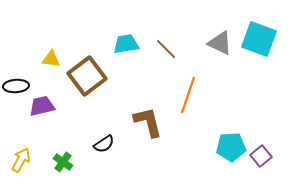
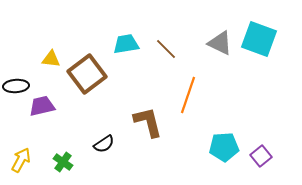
brown square: moved 2 px up
cyan pentagon: moved 7 px left
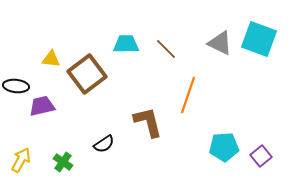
cyan trapezoid: rotated 8 degrees clockwise
black ellipse: rotated 10 degrees clockwise
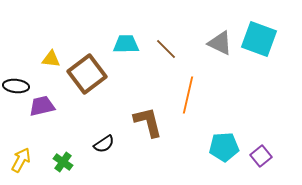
orange line: rotated 6 degrees counterclockwise
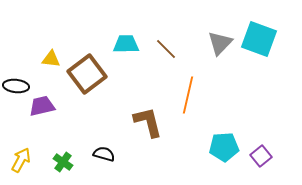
gray triangle: rotated 48 degrees clockwise
black semicircle: moved 10 px down; rotated 130 degrees counterclockwise
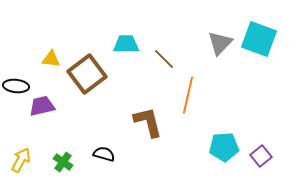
brown line: moved 2 px left, 10 px down
